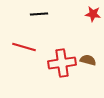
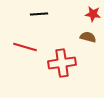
red line: moved 1 px right
brown semicircle: moved 23 px up
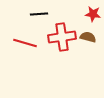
red line: moved 4 px up
red cross: moved 26 px up
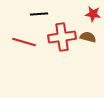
red line: moved 1 px left, 1 px up
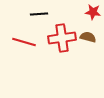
red star: moved 2 px up
red cross: moved 1 px down
